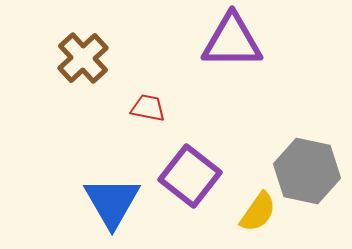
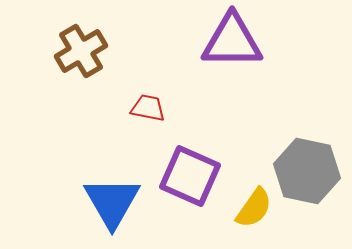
brown cross: moved 2 px left, 7 px up; rotated 12 degrees clockwise
purple square: rotated 14 degrees counterclockwise
yellow semicircle: moved 4 px left, 4 px up
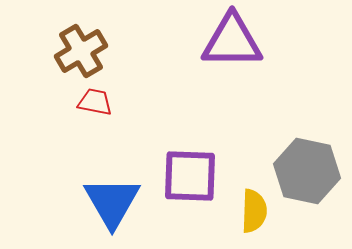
red trapezoid: moved 53 px left, 6 px up
purple square: rotated 22 degrees counterclockwise
yellow semicircle: moved 3 px down; rotated 33 degrees counterclockwise
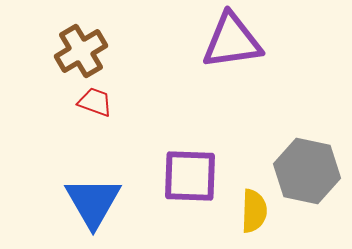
purple triangle: rotated 8 degrees counterclockwise
red trapezoid: rotated 9 degrees clockwise
blue triangle: moved 19 px left
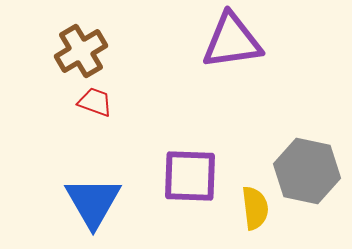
yellow semicircle: moved 1 px right, 3 px up; rotated 9 degrees counterclockwise
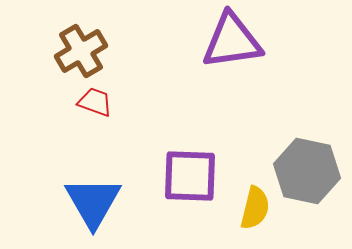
yellow semicircle: rotated 21 degrees clockwise
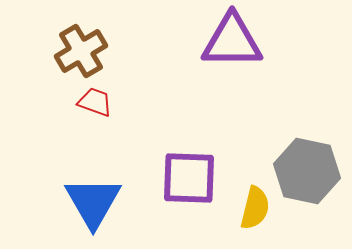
purple triangle: rotated 8 degrees clockwise
purple square: moved 1 px left, 2 px down
